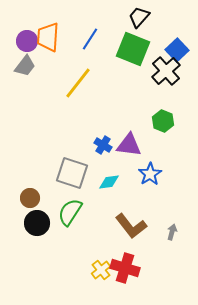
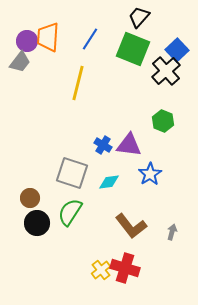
gray trapezoid: moved 5 px left, 4 px up
yellow line: rotated 24 degrees counterclockwise
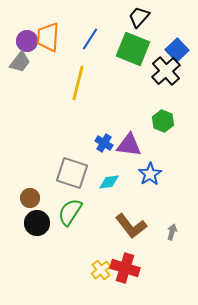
blue cross: moved 1 px right, 2 px up
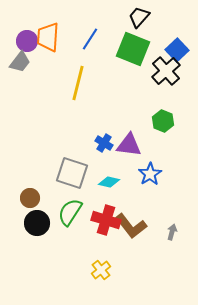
cyan diamond: rotated 20 degrees clockwise
red cross: moved 19 px left, 48 px up
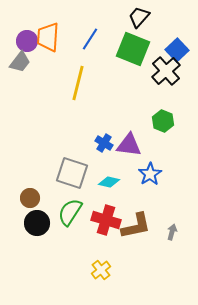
brown L-shape: moved 5 px right; rotated 64 degrees counterclockwise
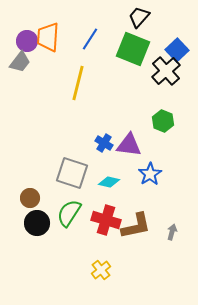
green semicircle: moved 1 px left, 1 px down
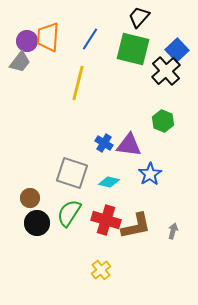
green square: rotated 8 degrees counterclockwise
gray arrow: moved 1 px right, 1 px up
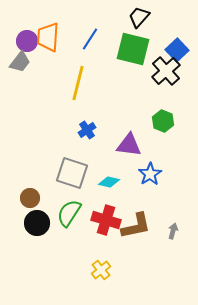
blue cross: moved 17 px left, 13 px up; rotated 24 degrees clockwise
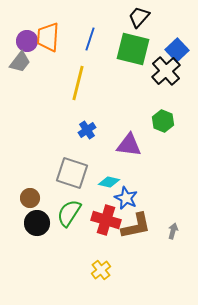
blue line: rotated 15 degrees counterclockwise
blue star: moved 24 px left, 24 px down; rotated 15 degrees counterclockwise
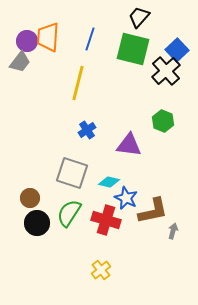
brown L-shape: moved 17 px right, 15 px up
